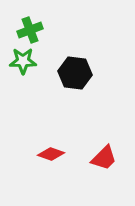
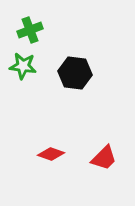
green star: moved 5 px down; rotated 8 degrees clockwise
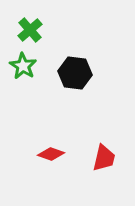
green cross: rotated 20 degrees counterclockwise
green star: rotated 24 degrees clockwise
red trapezoid: rotated 32 degrees counterclockwise
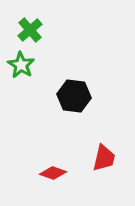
green star: moved 2 px left, 1 px up
black hexagon: moved 1 px left, 23 px down
red diamond: moved 2 px right, 19 px down
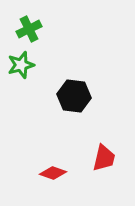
green cross: moved 1 px left, 1 px up; rotated 15 degrees clockwise
green star: rotated 24 degrees clockwise
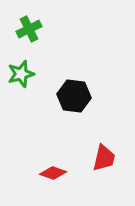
green star: moved 9 px down
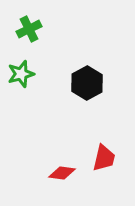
black hexagon: moved 13 px right, 13 px up; rotated 24 degrees clockwise
red diamond: moved 9 px right; rotated 12 degrees counterclockwise
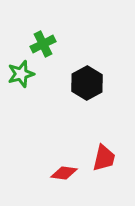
green cross: moved 14 px right, 15 px down
red diamond: moved 2 px right
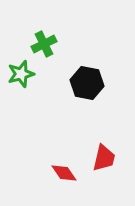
green cross: moved 1 px right
black hexagon: rotated 20 degrees counterclockwise
red diamond: rotated 48 degrees clockwise
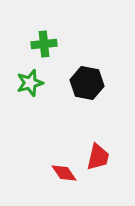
green cross: rotated 20 degrees clockwise
green star: moved 9 px right, 9 px down
red trapezoid: moved 6 px left, 1 px up
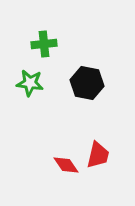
green star: rotated 24 degrees clockwise
red trapezoid: moved 2 px up
red diamond: moved 2 px right, 8 px up
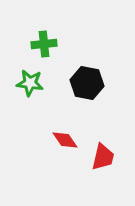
red trapezoid: moved 5 px right, 2 px down
red diamond: moved 1 px left, 25 px up
